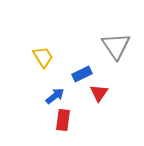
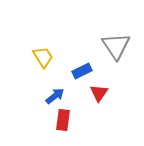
blue rectangle: moved 3 px up
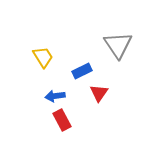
gray triangle: moved 2 px right, 1 px up
blue arrow: rotated 150 degrees counterclockwise
red rectangle: moved 1 px left; rotated 35 degrees counterclockwise
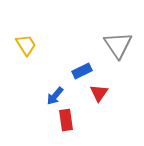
yellow trapezoid: moved 17 px left, 12 px up
blue arrow: rotated 42 degrees counterclockwise
red rectangle: moved 4 px right; rotated 20 degrees clockwise
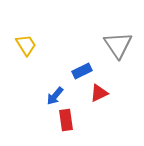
red triangle: rotated 30 degrees clockwise
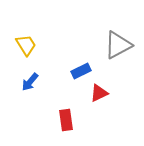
gray triangle: rotated 36 degrees clockwise
blue rectangle: moved 1 px left
blue arrow: moved 25 px left, 14 px up
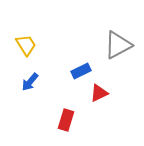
red rectangle: rotated 25 degrees clockwise
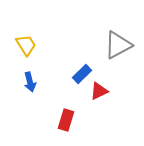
blue rectangle: moved 1 px right, 3 px down; rotated 18 degrees counterclockwise
blue arrow: rotated 54 degrees counterclockwise
red triangle: moved 2 px up
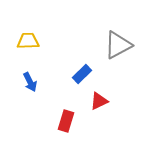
yellow trapezoid: moved 2 px right, 4 px up; rotated 60 degrees counterclockwise
blue arrow: rotated 12 degrees counterclockwise
red triangle: moved 10 px down
red rectangle: moved 1 px down
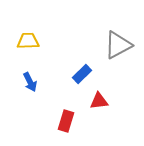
red triangle: rotated 18 degrees clockwise
